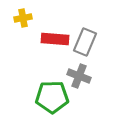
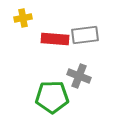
gray rectangle: moved 7 px up; rotated 60 degrees clockwise
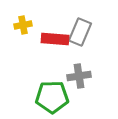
yellow cross: moved 7 px down
gray rectangle: moved 5 px left, 3 px up; rotated 60 degrees counterclockwise
gray cross: rotated 30 degrees counterclockwise
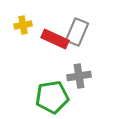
gray rectangle: moved 3 px left
red rectangle: rotated 20 degrees clockwise
green pentagon: rotated 8 degrees counterclockwise
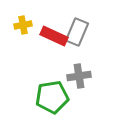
red rectangle: moved 1 px left, 3 px up
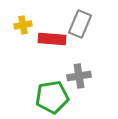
gray rectangle: moved 3 px right, 8 px up
red rectangle: moved 2 px left, 3 px down; rotated 20 degrees counterclockwise
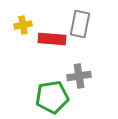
gray rectangle: rotated 12 degrees counterclockwise
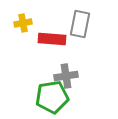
yellow cross: moved 2 px up
gray cross: moved 13 px left
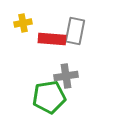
gray rectangle: moved 5 px left, 7 px down
green pentagon: moved 3 px left
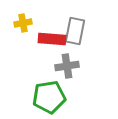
gray cross: moved 1 px right, 10 px up
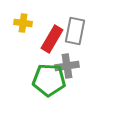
yellow cross: rotated 18 degrees clockwise
red rectangle: rotated 64 degrees counterclockwise
green pentagon: moved 17 px up; rotated 12 degrees clockwise
